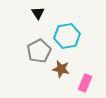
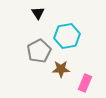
brown star: rotated 12 degrees counterclockwise
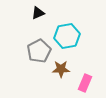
black triangle: rotated 40 degrees clockwise
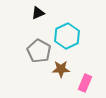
cyan hexagon: rotated 15 degrees counterclockwise
gray pentagon: rotated 15 degrees counterclockwise
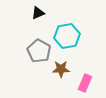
cyan hexagon: rotated 15 degrees clockwise
